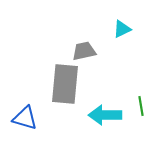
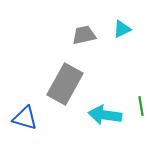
gray trapezoid: moved 16 px up
gray rectangle: rotated 24 degrees clockwise
cyan arrow: rotated 8 degrees clockwise
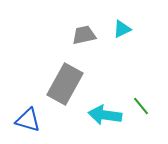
green line: rotated 30 degrees counterclockwise
blue triangle: moved 3 px right, 2 px down
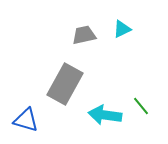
blue triangle: moved 2 px left
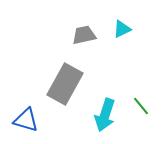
cyan arrow: rotated 80 degrees counterclockwise
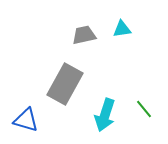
cyan triangle: rotated 18 degrees clockwise
green line: moved 3 px right, 3 px down
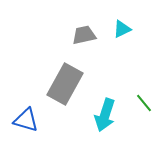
cyan triangle: rotated 18 degrees counterclockwise
green line: moved 6 px up
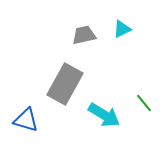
cyan arrow: moved 1 px left; rotated 76 degrees counterclockwise
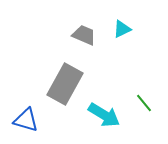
gray trapezoid: rotated 35 degrees clockwise
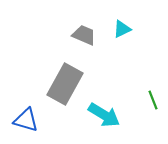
green line: moved 9 px right, 3 px up; rotated 18 degrees clockwise
